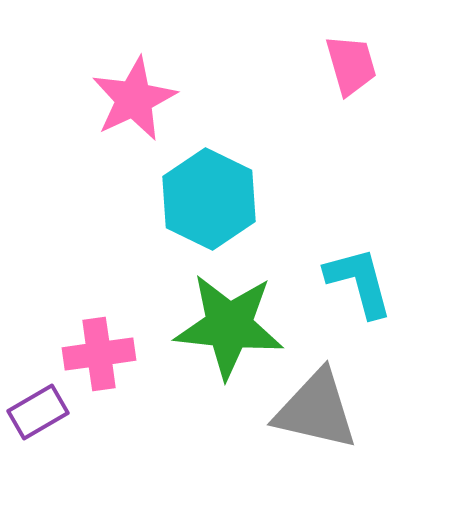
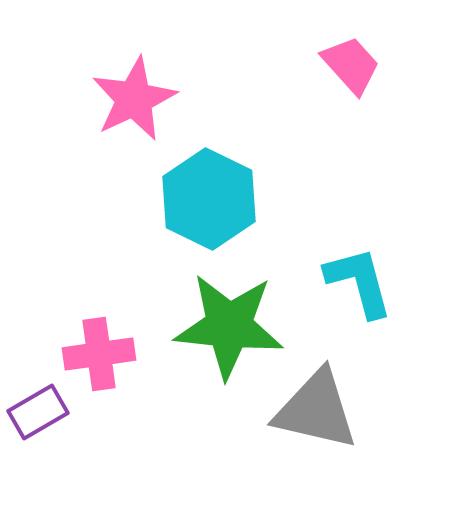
pink trapezoid: rotated 26 degrees counterclockwise
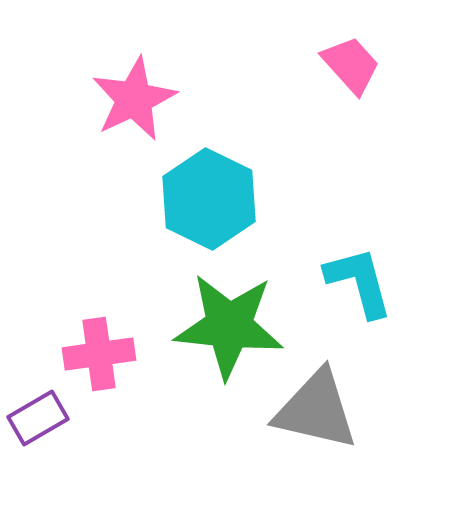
purple rectangle: moved 6 px down
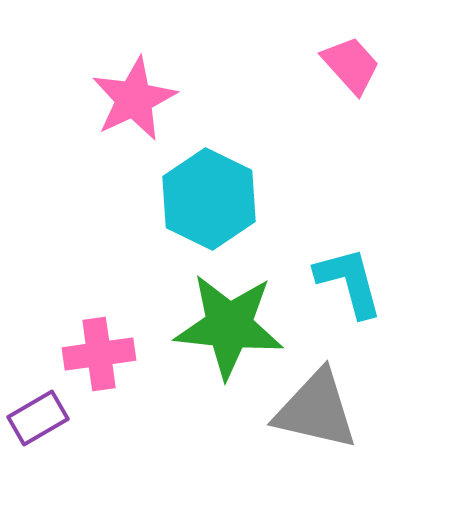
cyan L-shape: moved 10 px left
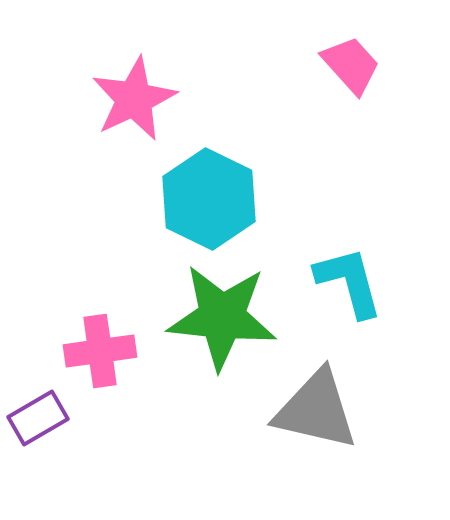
green star: moved 7 px left, 9 px up
pink cross: moved 1 px right, 3 px up
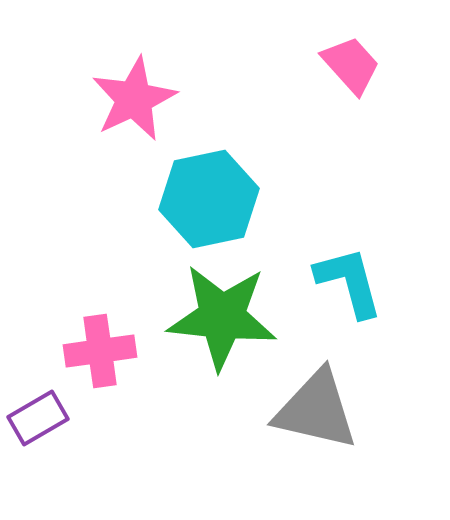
cyan hexagon: rotated 22 degrees clockwise
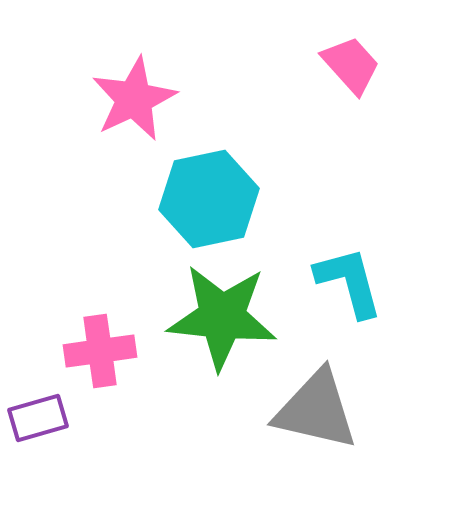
purple rectangle: rotated 14 degrees clockwise
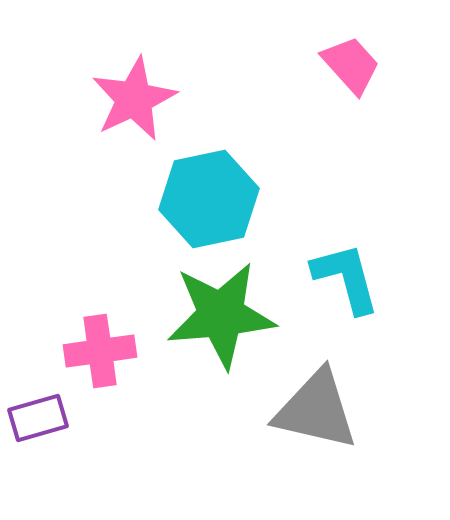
cyan L-shape: moved 3 px left, 4 px up
green star: moved 1 px left, 2 px up; rotated 11 degrees counterclockwise
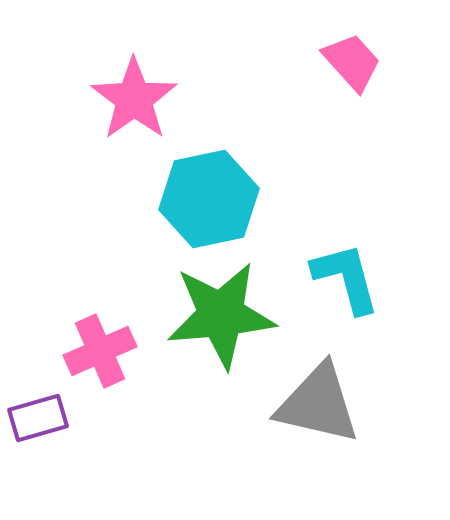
pink trapezoid: moved 1 px right, 3 px up
pink star: rotated 10 degrees counterclockwise
pink cross: rotated 16 degrees counterclockwise
gray triangle: moved 2 px right, 6 px up
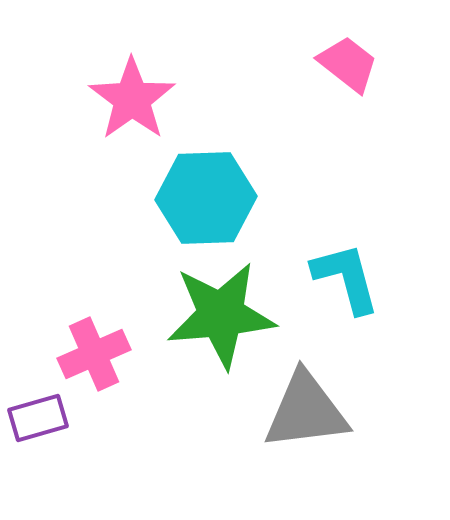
pink trapezoid: moved 4 px left, 2 px down; rotated 10 degrees counterclockwise
pink star: moved 2 px left
cyan hexagon: moved 3 px left, 1 px up; rotated 10 degrees clockwise
pink cross: moved 6 px left, 3 px down
gray triangle: moved 12 px left, 7 px down; rotated 20 degrees counterclockwise
